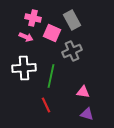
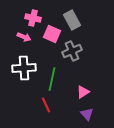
pink square: moved 1 px down
pink arrow: moved 2 px left
green line: moved 1 px right, 3 px down
pink triangle: rotated 40 degrees counterclockwise
purple triangle: rotated 32 degrees clockwise
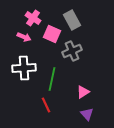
pink cross: rotated 21 degrees clockwise
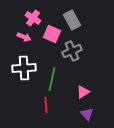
red line: rotated 21 degrees clockwise
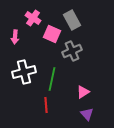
pink arrow: moved 9 px left; rotated 72 degrees clockwise
white cross: moved 4 px down; rotated 10 degrees counterclockwise
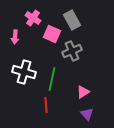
white cross: rotated 30 degrees clockwise
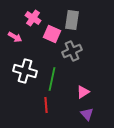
gray rectangle: rotated 36 degrees clockwise
pink arrow: rotated 64 degrees counterclockwise
white cross: moved 1 px right, 1 px up
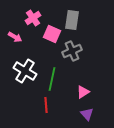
pink cross: rotated 21 degrees clockwise
white cross: rotated 15 degrees clockwise
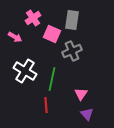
pink triangle: moved 2 px left, 2 px down; rotated 24 degrees counterclockwise
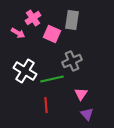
pink arrow: moved 3 px right, 4 px up
gray cross: moved 10 px down
green line: rotated 65 degrees clockwise
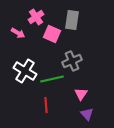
pink cross: moved 3 px right, 1 px up
